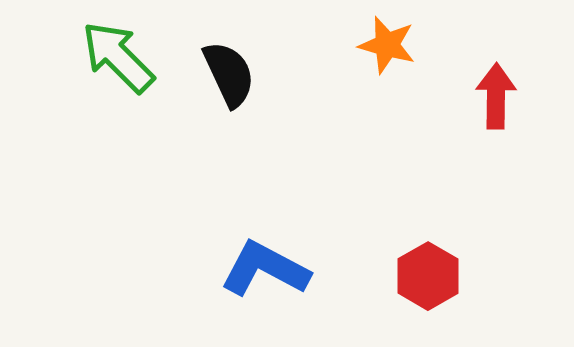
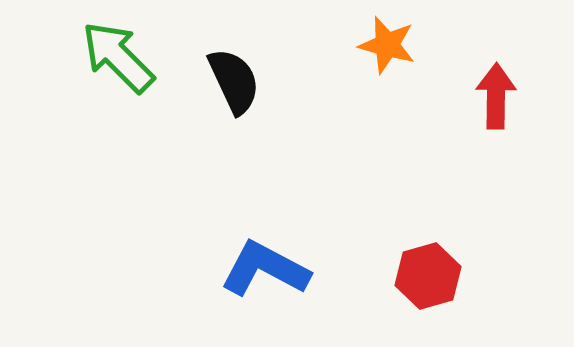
black semicircle: moved 5 px right, 7 px down
red hexagon: rotated 14 degrees clockwise
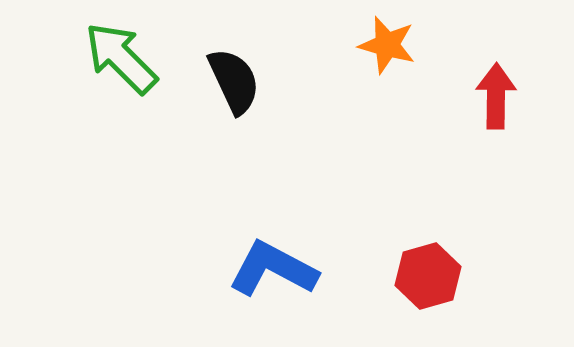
green arrow: moved 3 px right, 1 px down
blue L-shape: moved 8 px right
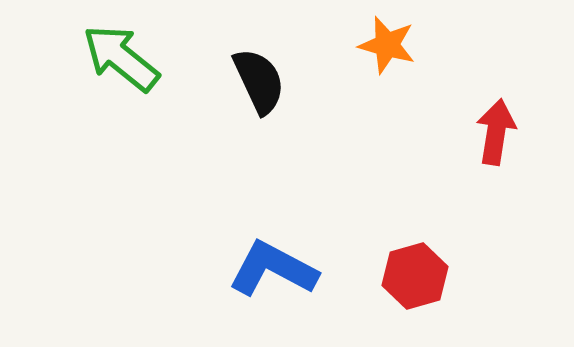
green arrow: rotated 6 degrees counterclockwise
black semicircle: moved 25 px right
red arrow: moved 36 px down; rotated 8 degrees clockwise
red hexagon: moved 13 px left
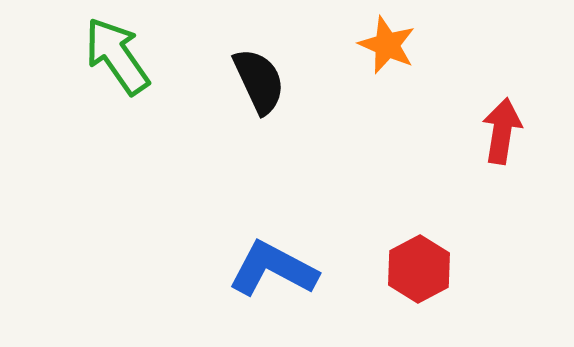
orange star: rotated 8 degrees clockwise
green arrow: moved 4 px left, 2 px up; rotated 16 degrees clockwise
red arrow: moved 6 px right, 1 px up
red hexagon: moved 4 px right, 7 px up; rotated 12 degrees counterclockwise
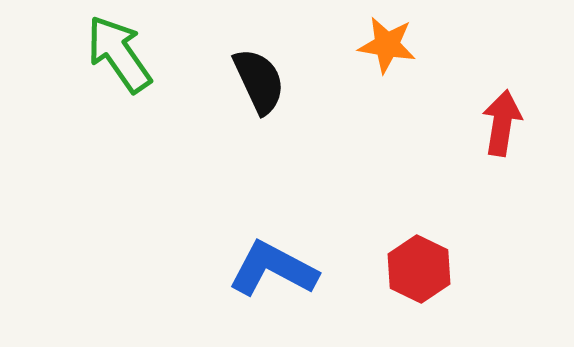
orange star: rotated 14 degrees counterclockwise
green arrow: moved 2 px right, 2 px up
red arrow: moved 8 px up
red hexagon: rotated 6 degrees counterclockwise
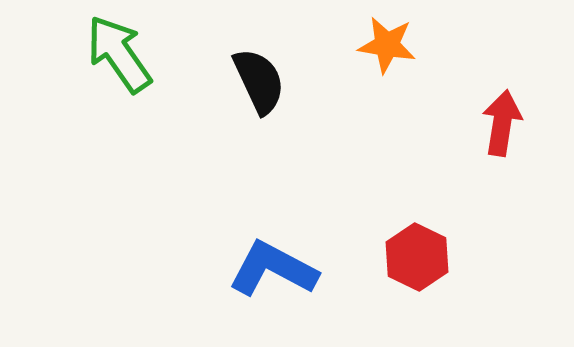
red hexagon: moved 2 px left, 12 px up
